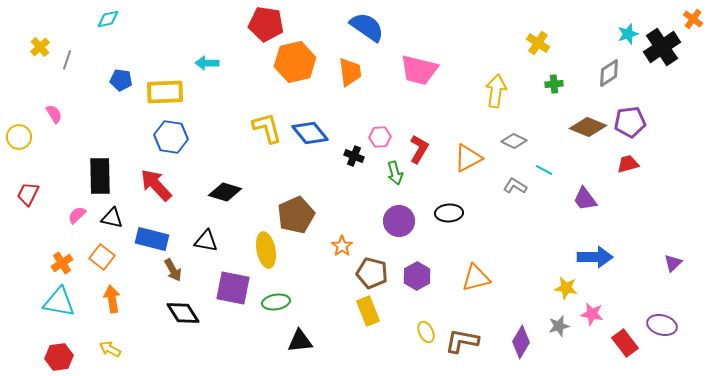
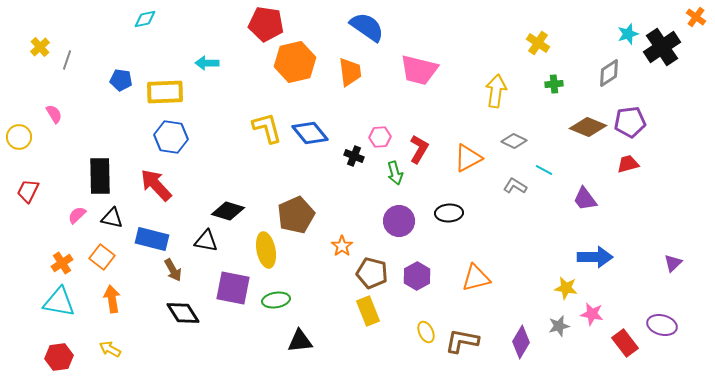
cyan diamond at (108, 19): moved 37 px right
orange cross at (693, 19): moved 3 px right, 2 px up
black diamond at (225, 192): moved 3 px right, 19 px down
red trapezoid at (28, 194): moved 3 px up
green ellipse at (276, 302): moved 2 px up
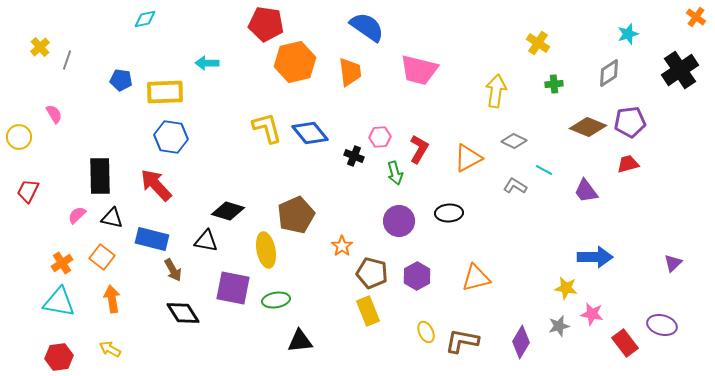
black cross at (662, 47): moved 18 px right, 23 px down
purple trapezoid at (585, 199): moved 1 px right, 8 px up
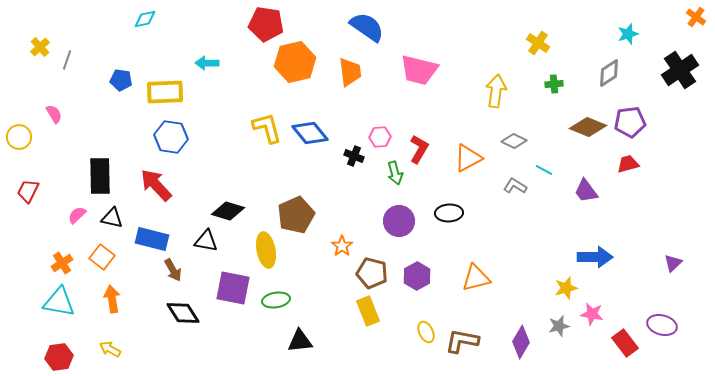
yellow star at (566, 288): rotated 25 degrees counterclockwise
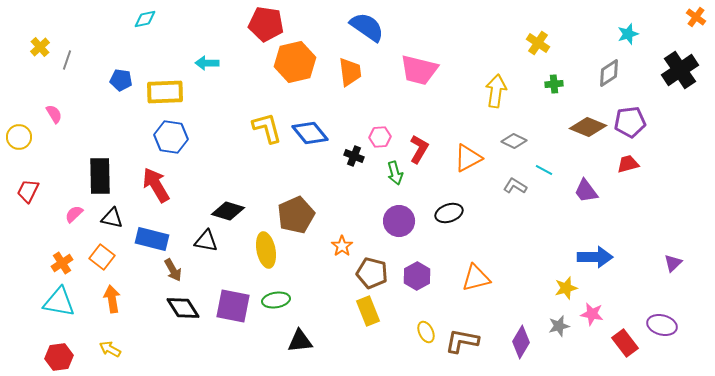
red arrow at (156, 185): rotated 12 degrees clockwise
black ellipse at (449, 213): rotated 16 degrees counterclockwise
pink semicircle at (77, 215): moved 3 px left, 1 px up
purple square at (233, 288): moved 18 px down
black diamond at (183, 313): moved 5 px up
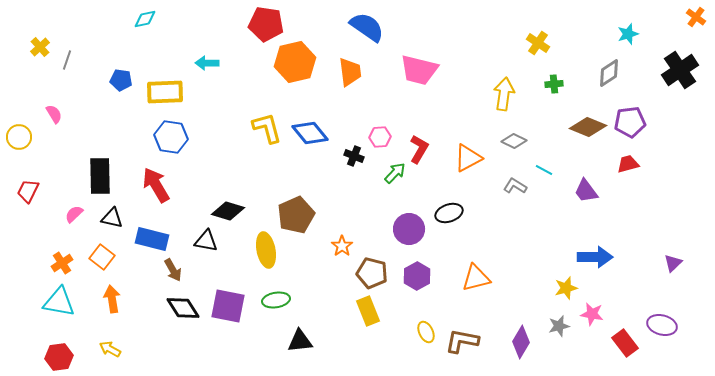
yellow arrow at (496, 91): moved 8 px right, 3 px down
green arrow at (395, 173): rotated 120 degrees counterclockwise
purple circle at (399, 221): moved 10 px right, 8 px down
purple square at (233, 306): moved 5 px left
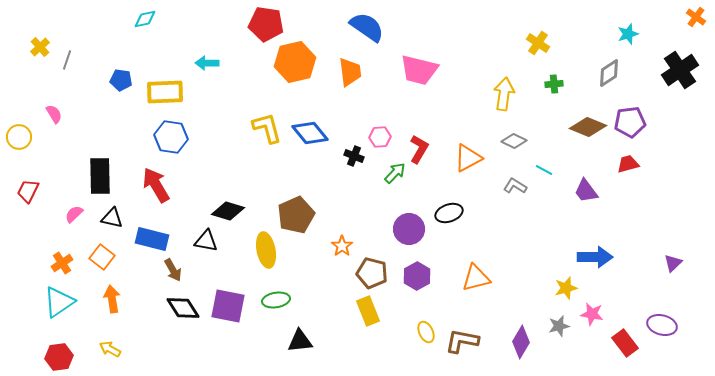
cyan triangle at (59, 302): rotated 44 degrees counterclockwise
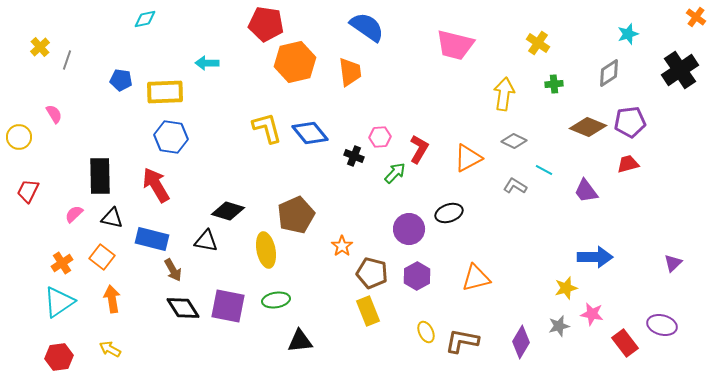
pink trapezoid at (419, 70): moved 36 px right, 25 px up
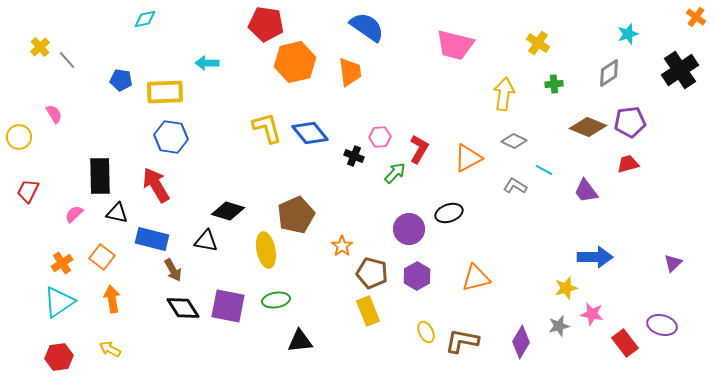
gray line at (67, 60): rotated 60 degrees counterclockwise
black triangle at (112, 218): moved 5 px right, 5 px up
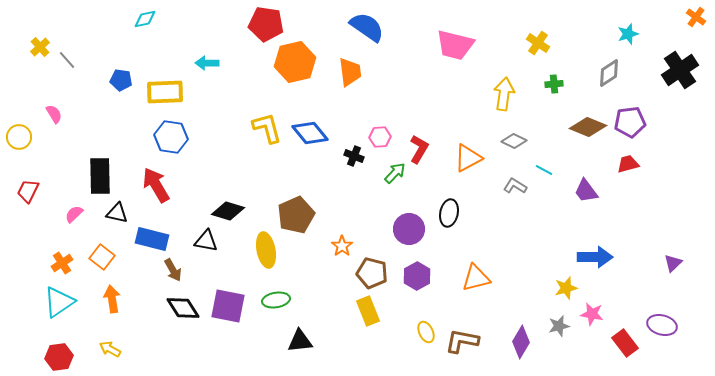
black ellipse at (449, 213): rotated 60 degrees counterclockwise
